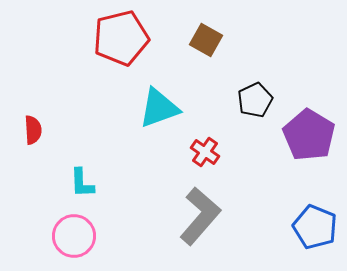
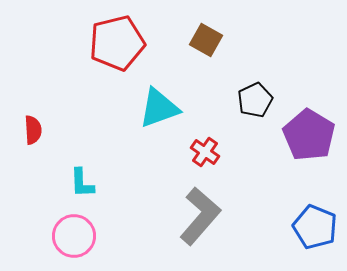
red pentagon: moved 4 px left, 5 px down
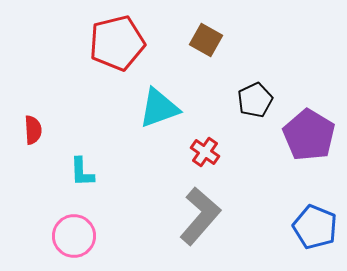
cyan L-shape: moved 11 px up
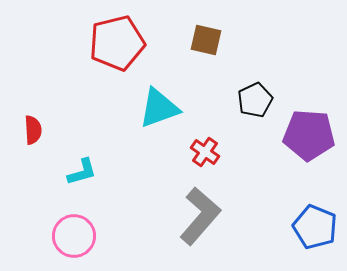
brown square: rotated 16 degrees counterclockwise
purple pentagon: rotated 27 degrees counterclockwise
cyan L-shape: rotated 104 degrees counterclockwise
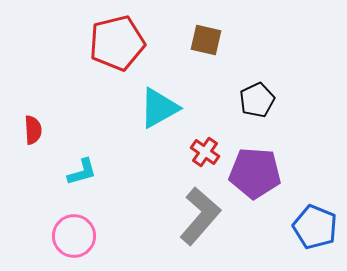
black pentagon: moved 2 px right
cyan triangle: rotated 9 degrees counterclockwise
purple pentagon: moved 54 px left, 38 px down
